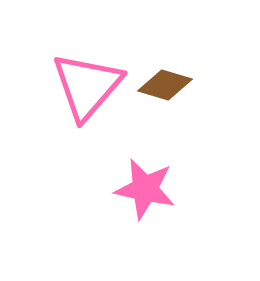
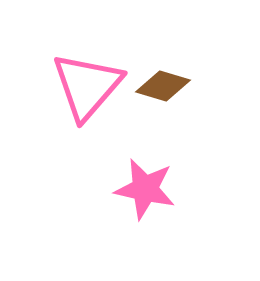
brown diamond: moved 2 px left, 1 px down
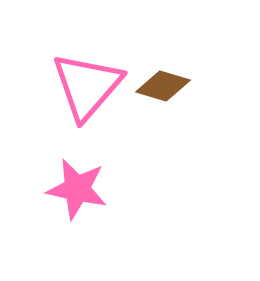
pink star: moved 68 px left
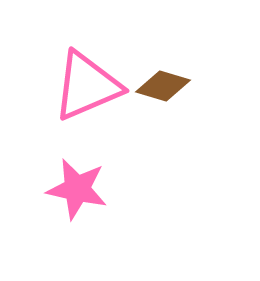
pink triangle: rotated 26 degrees clockwise
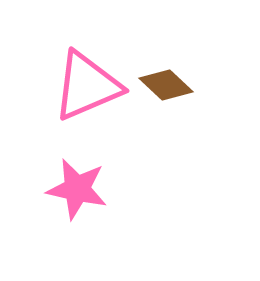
brown diamond: moved 3 px right, 1 px up; rotated 26 degrees clockwise
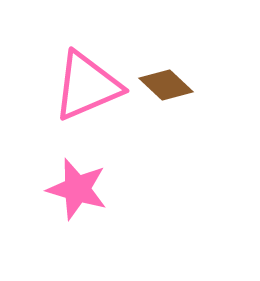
pink star: rotated 4 degrees clockwise
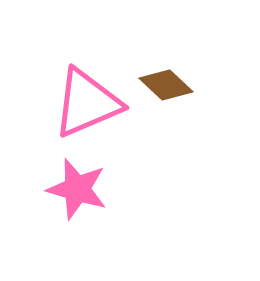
pink triangle: moved 17 px down
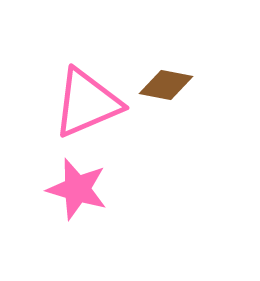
brown diamond: rotated 32 degrees counterclockwise
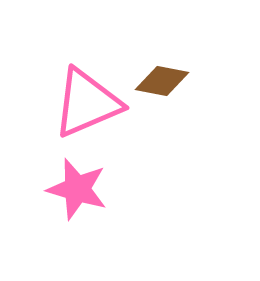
brown diamond: moved 4 px left, 4 px up
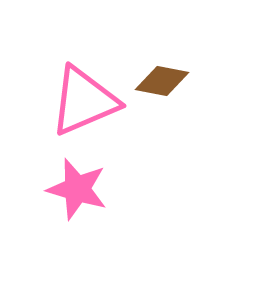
pink triangle: moved 3 px left, 2 px up
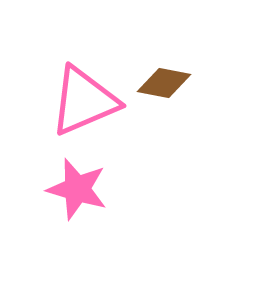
brown diamond: moved 2 px right, 2 px down
